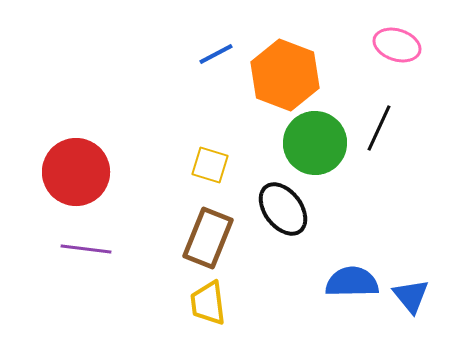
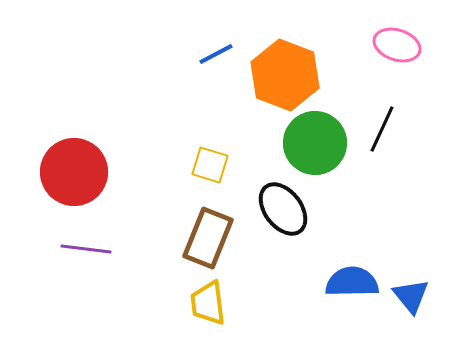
black line: moved 3 px right, 1 px down
red circle: moved 2 px left
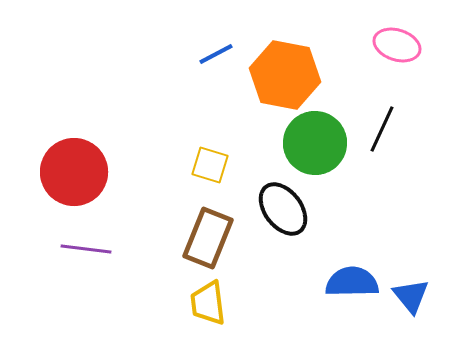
orange hexagon: rotated 10 degrees counterclockwise
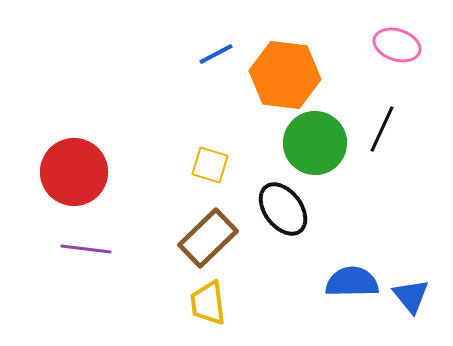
orange hexagon: rotated 4 degrees counterclockwise
brown rectangle: rotated 24 degrees clockwise
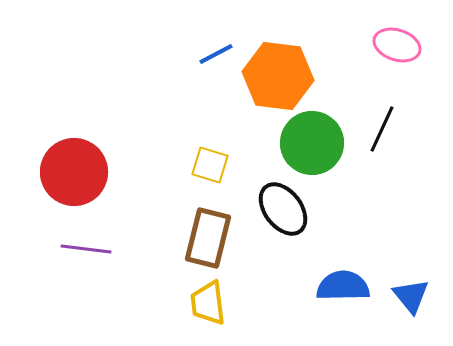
orange hexagon: moved 7 px left, 1 px down
green circle: moved 3 px left
brown rectangle: rotated 32 degrees counterclockwise
blue semicircle: moved 9 px left, 4 px down
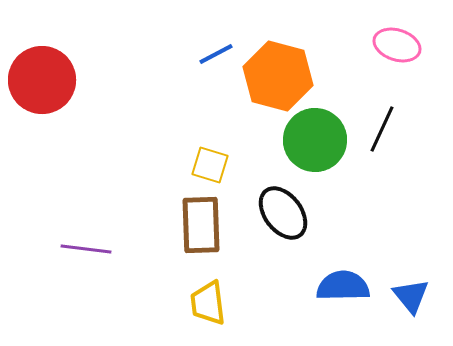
orange hexagon: rotated 8 degrees clockwise
green circle: moved 3 px right, 3 px up
red circle: moved 32 px left, 92 px up
black ellipse: moved 4 px down
brown rectangle: moved 7 px left, 13 px up; rotated 16 degrees counterclockwise
